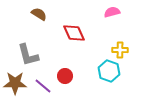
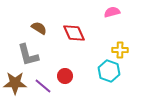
brown semicircle: moved 14 px down
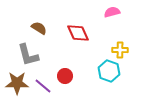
red diamond: moved 4 px right
brown star: moved 2 px right
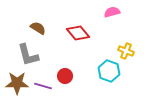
brown semicircle: moved 1 px left
red diamond: rotated 15 degrees counterclockwise
yellow cross: moved 6 px right, 1 px down; rotated 21 degrees clockwise
purple line: rotated 24 degrees counterclockwise
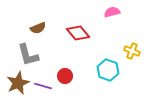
brown semicircle: rotated 126 degrees clockwise
yellow cross: moved 6 px right
cyan hexagon: moved 1 px left, 1 px up
brown star: moved 1 px right; rotated 25 degrees counterclockwise
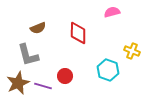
red diamond: rotated 40 degrees clockwise
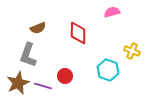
gray L-shape: rotated 35 degrees clockwise
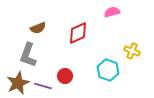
red diamond: rotated 65 degrees clockwise
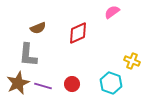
pink semicircle: rotated 21 degrees counterclockwise
yellow cross: moved 10 px down
gray L-shape: rotated 15 degrees counterclockwise
cyan hexagon: moved 3 px right, 13 px down
red circle: moved 7 px right, 8 px down
